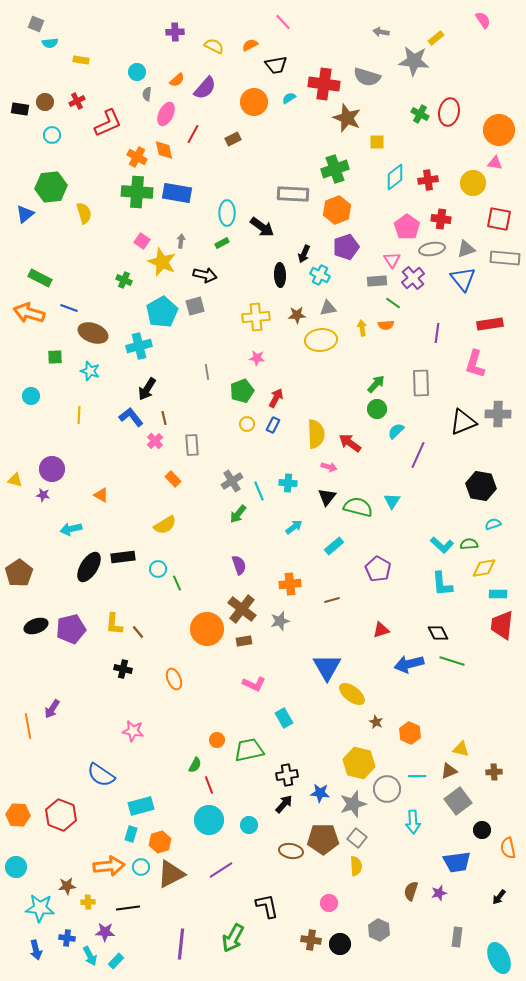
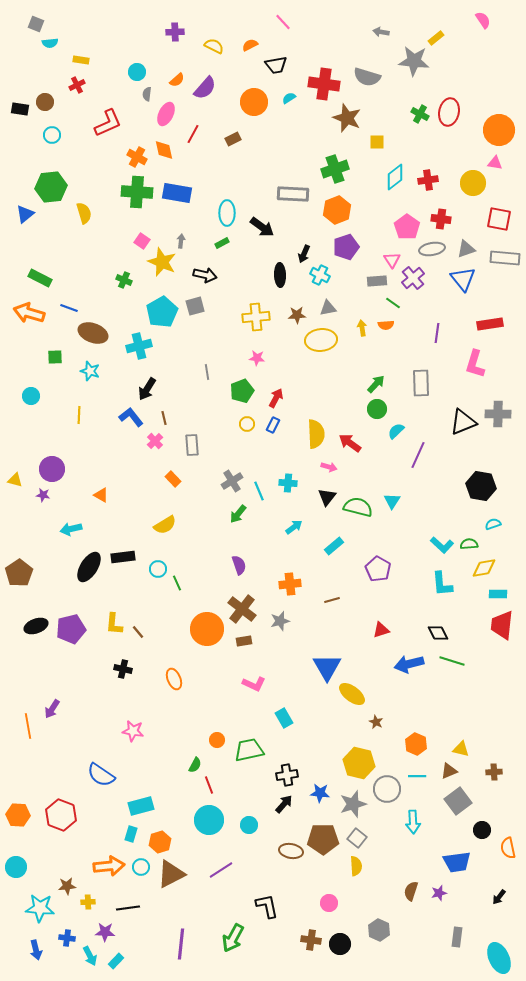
red cross at (77, 101): moved 16 px up
orange hexagon at (410, 733): moved 6 px right, 11 px down
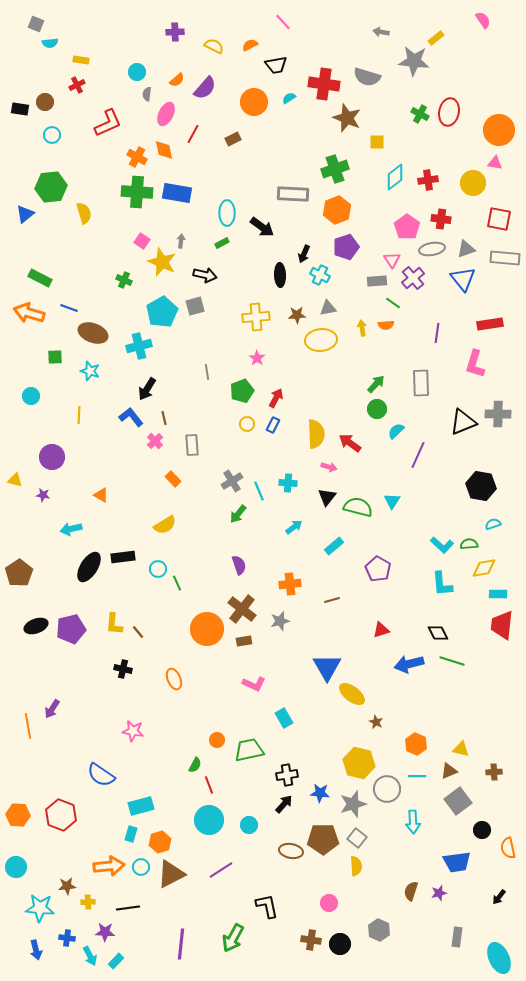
pink star at (257, 358): rotated 28 degrees clockwise
purple circle at (52, 469): moved 12 px up
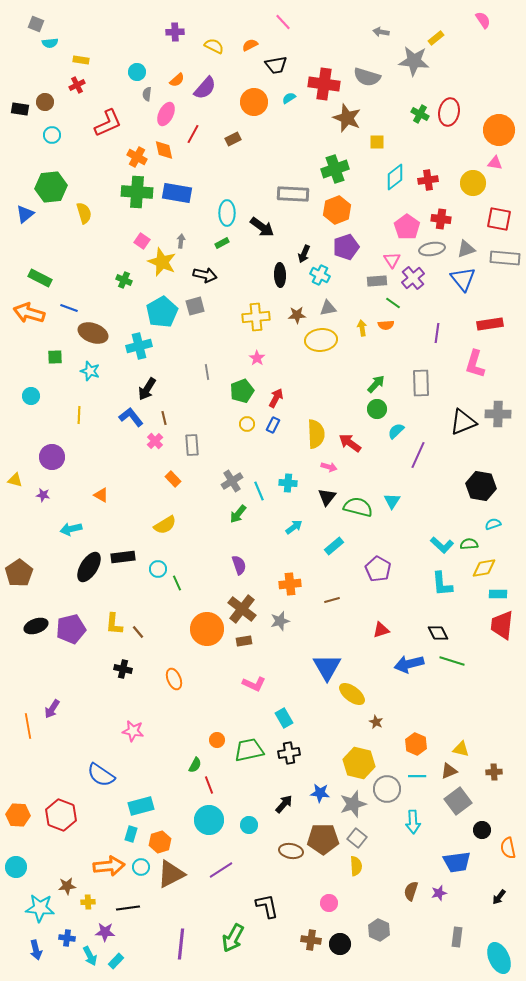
black cross at (287, 775): moved 2 px right, 22 px up
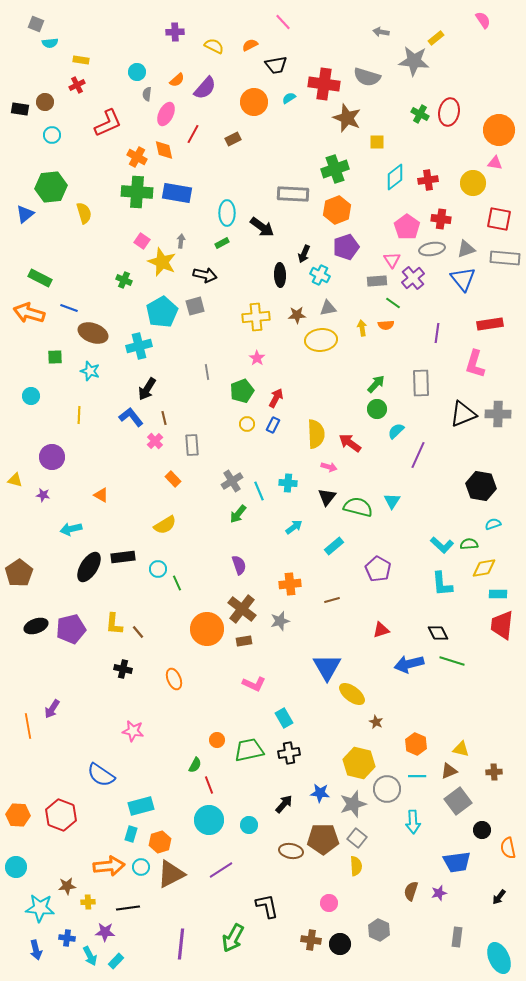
black triangle at (463, 422): moved 8 px up
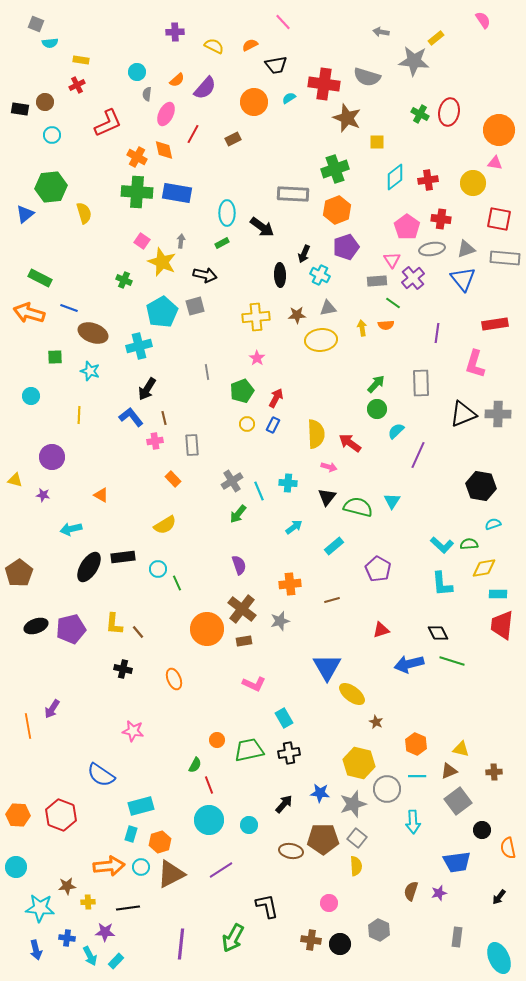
red rectangle at (490, 324): moved 5 px right
pink cross at (155, 441): rotated 35 degrees clockwise
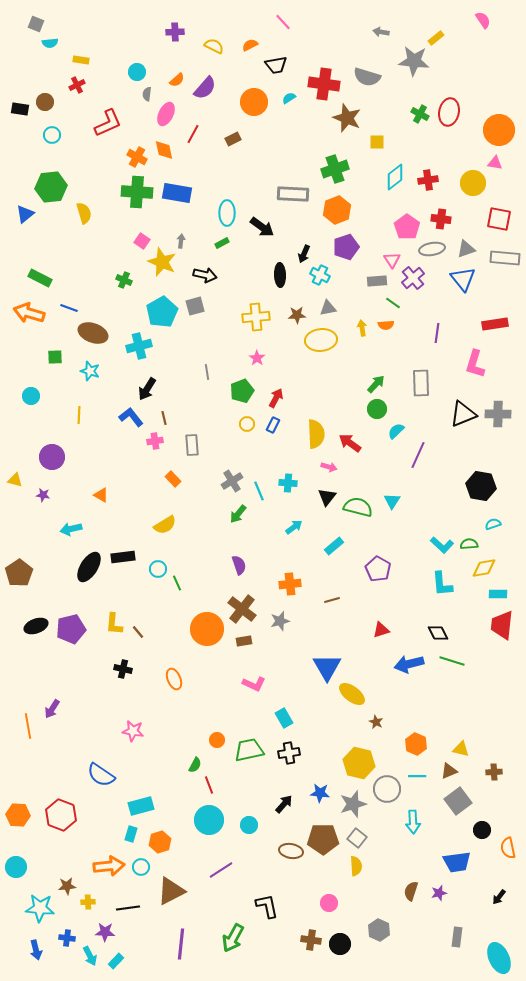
brown triangle at (171, 874): moved 17 px down
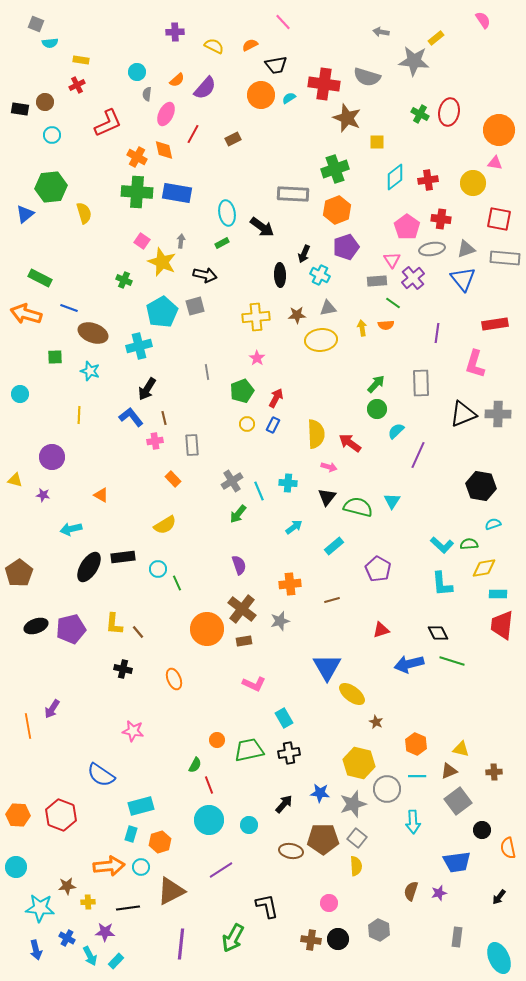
orange circle at (254, 102): moved 7 px right, 7 px up
cyan ellipse at (227, 213): rotated 10 degrees counterclockwise
orange arrow at (29, 313): moved 3 px left, 1 px down
cyan circle at (31, 396): moved 11 px left, 2 px up
blue cross at (67, 938): rotated 21 degrees clockwise
black circle at (340, 944): moved 2 px left, 5 px up
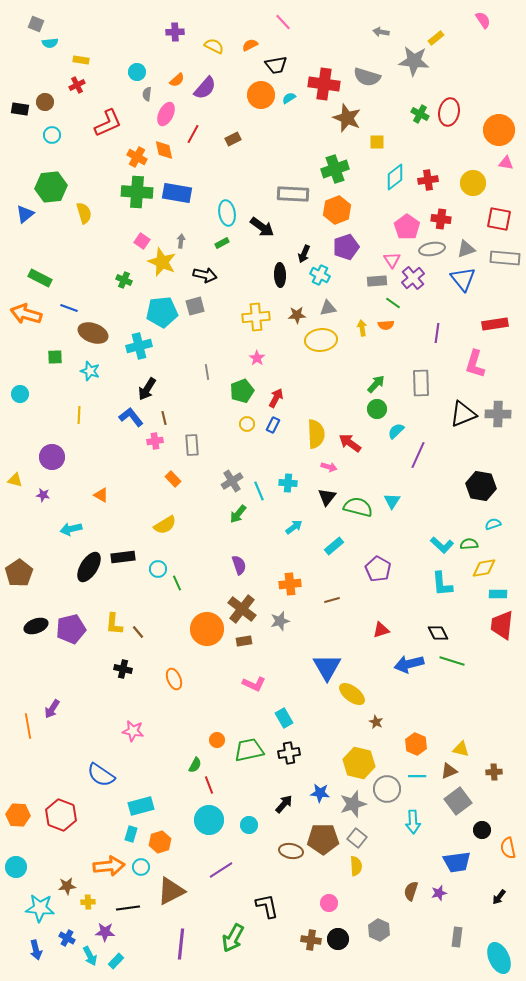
pink triangle at (495, 163): moved 11 px right
cyan pentagon at (162, 312): rotated 24 degrees clockwise
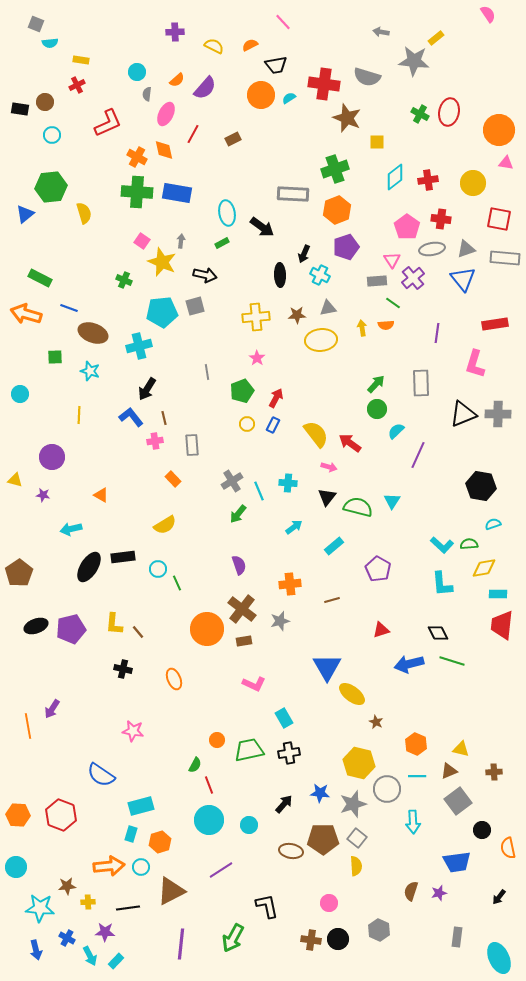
pink semicircle at (483, 20): moved 5 px right, 6 px up
yellow semicircle at (316, 434): rotated 36 degrees counterclockwise
